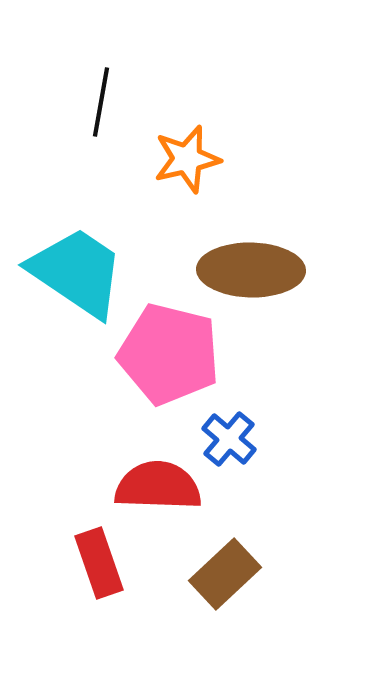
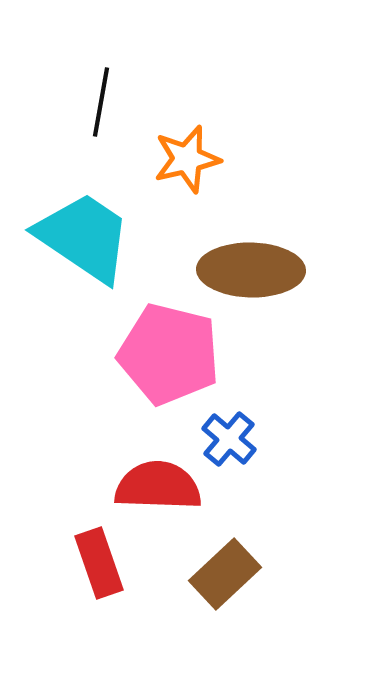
cyan trapezoid: moved 7 px right, 35 px up
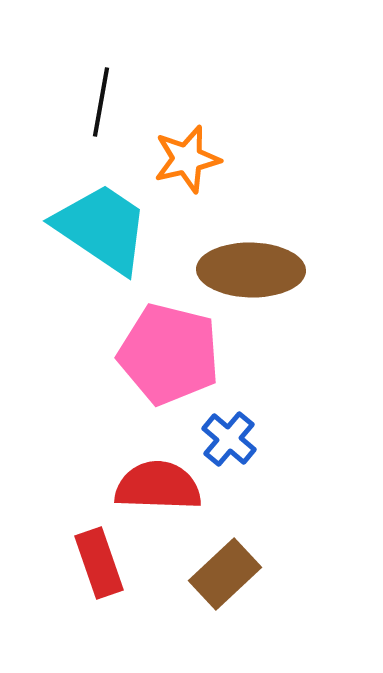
cyan trapezoid: moved 18 px right, 9 px up
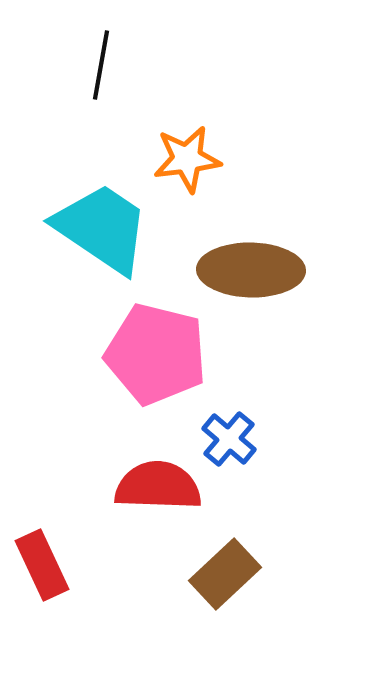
black line: moved 37 px up
orange star: rotated 6 degrees clockwise
pink pentagon: moved 13 px left
red rectangle: moved 57 px left, 2 px down; rotated 6 degrees counterclockwise
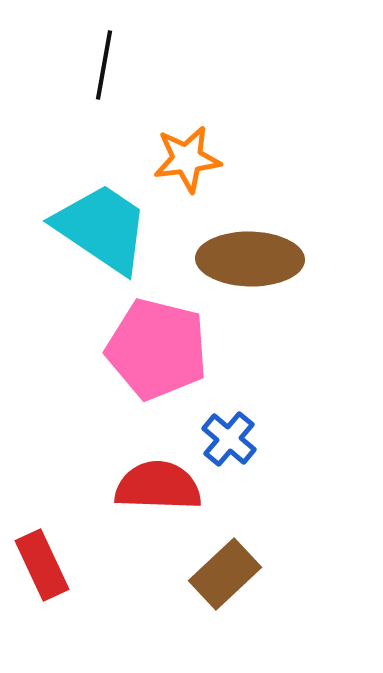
black line: moved 3 px right
brown ellipse: moved 1 px left, 11 px up
pink pentagon: moved 1 px right, 5 px up
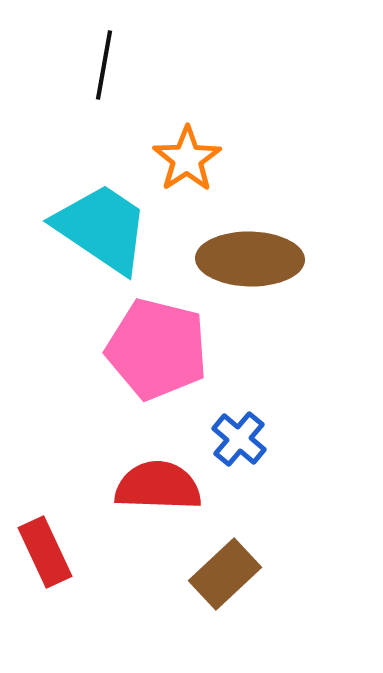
orange star: rotated 26 degrees counterclockwise
blue cross: moved 10 px right
red rectangle: moved 3 px right, 13 px up
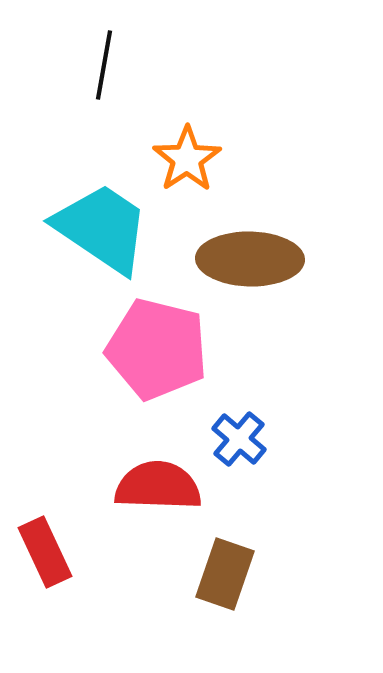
brown rectangle: rotated 28 degrees counterclockwise
